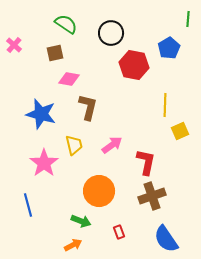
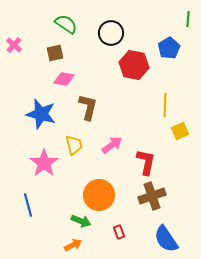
pink diamond: moved 5 px left
orange circle: moved 4 px down
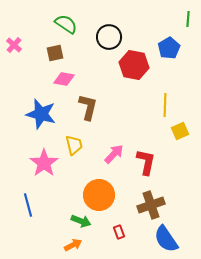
black circle: moved 2 px left, 4 px down
pink arrow: moved 2 px right, 9 px down; rotated 10 degrees counterclockwise
brown cross: moved 1 px left, 9 px down
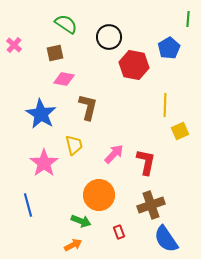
blue star: rotated 16 degrees clockwise
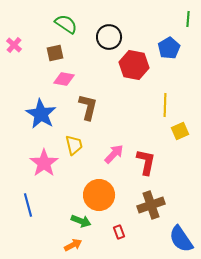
blue semicircle: moved 15 px right
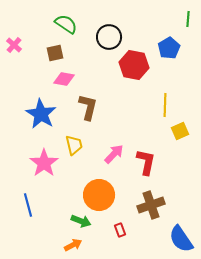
red rectangle: moved 1 px right, 2 px up
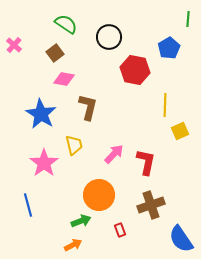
brown square: rotated 24 degrees counterclockwise
red hexagon: moved 1 px right, 5 px down
green arrow: rotated 42 degrees counterclockwise
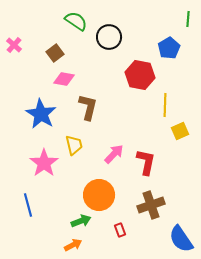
green semicircle: moved 10 px right, 3 px up
red hexagon: moved 5 px right, 5 px down
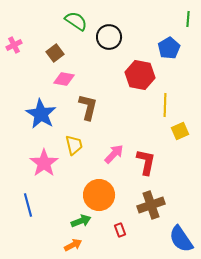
pink cross: rotated 21 degrees clockwise
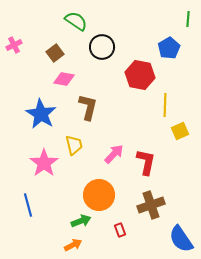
black circle: moved 7 px left, 10 px down
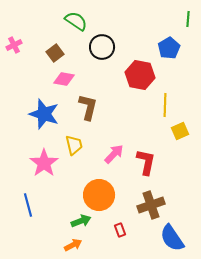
blue star: moved 3 px right; rotated 12 degrees counterclockwise
blue semicircle: moved 9 px left, 1 px up
